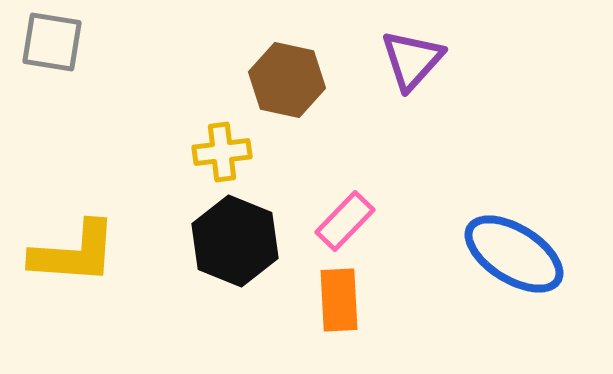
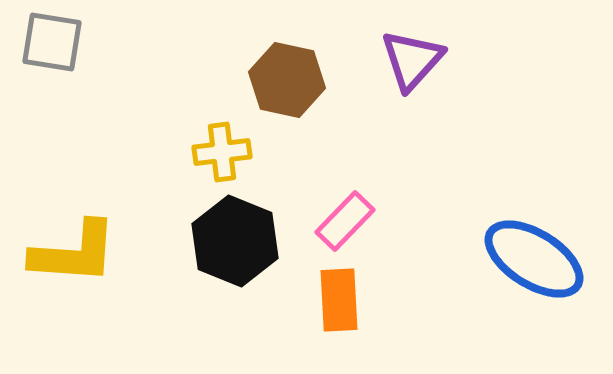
blue ellipse: moved 20 px right, 5 px down
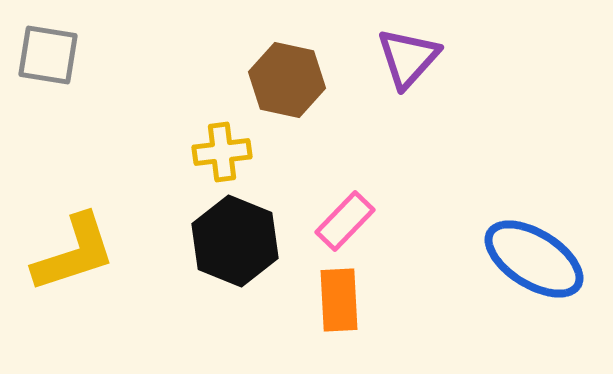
gray square: moved 4 px left, 13 px down
purple triangle: moved 4 px left, 2 px up
yellow L-shape: rotated 22 degrees counterclockwise
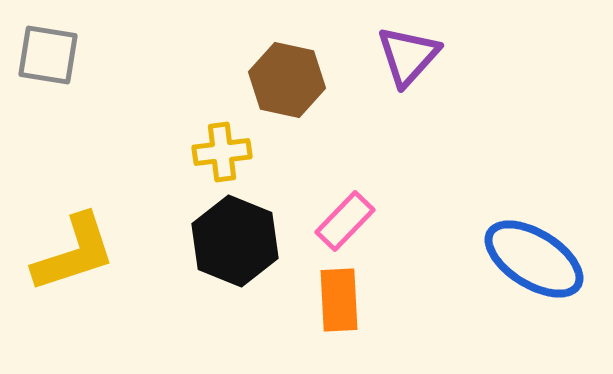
purple triangle: moved 2 px up
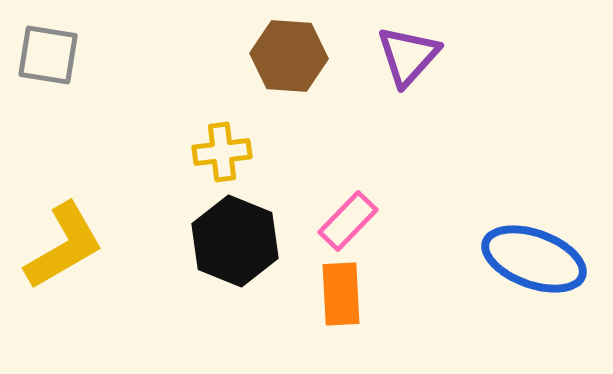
brown hexagon: moved 2 px right, 24 px up; rotated 8 degrees counterclockwise
pink rectangle: moved 3 px right
yellow L-shape: moved 10 px left, 7 px up; rotated 12 degrees counterclockwise
blue ellipse: rotated 12 degrees counterclockwise
orange rectangle: moved 2 px right, 6 px up
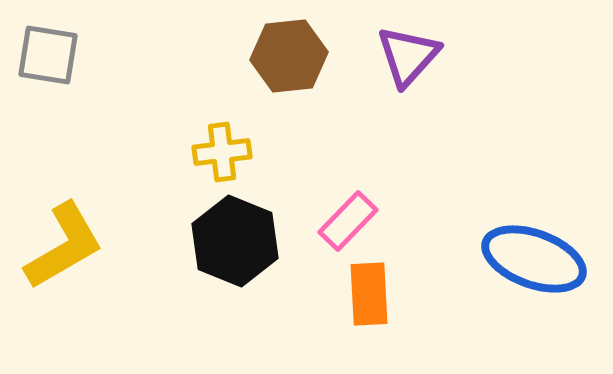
brown hexagon: rotated 10 degrees counterclockwise
orange rectangle: moved 28 px right
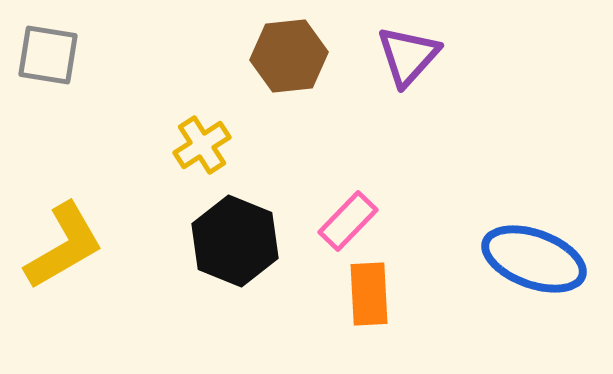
yellow cross: moved 20 px left, 7 px up; rotated 26 degrees counterclockwise
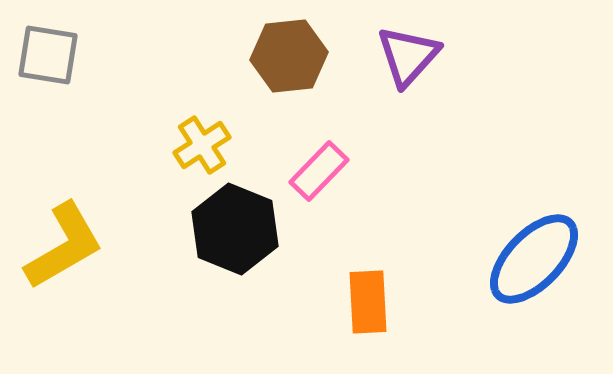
pink rectangle: moved 29 px left, 50 px up
black hexagon: moved 12 px up
blue ellipse: rotated 66 degrees counterclockwise
orange rectangle: moved 1 px left, 8 px down
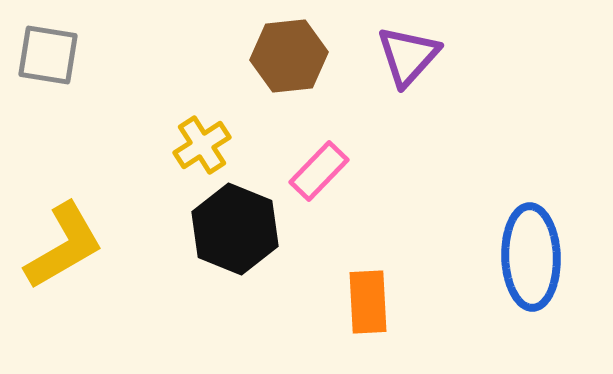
blue ellipse: moved 3 px left, 2 px up; rotated 46 degrees counterclockwise
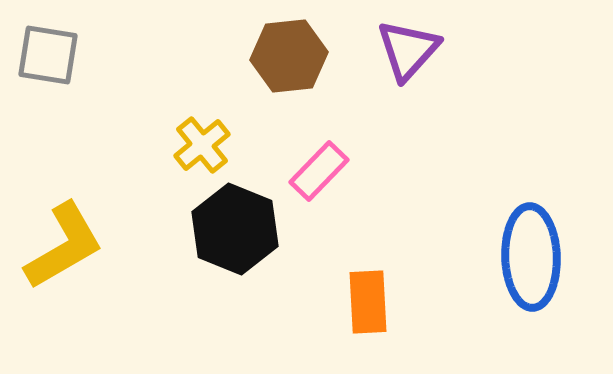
purple triangle: moved 6 px up
yellow cross: rotated 6 degrees counterclockwise
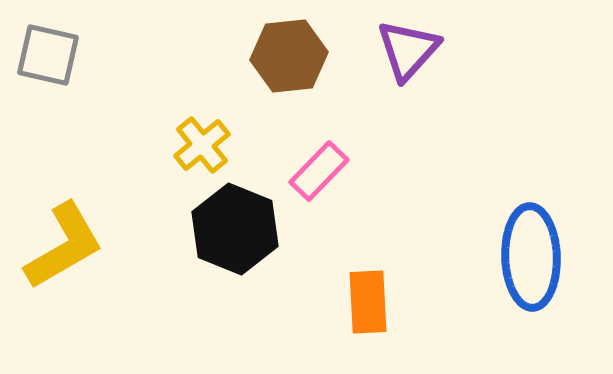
gray square: rotated 4 degrees clockwise
